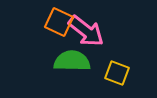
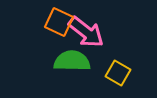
pink arrow: moved 1 px down
yellow square: moved 1 px right; rotated 10 degrees clockwise
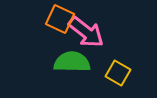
orange square: moved 1 px right, 3 px up
green semicircle: moved 1 px down
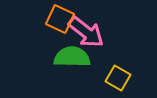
green semicircle: moved 5 px up
yellow square: moved 5 px down
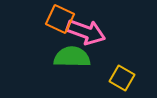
pink arrow: rotated 18 degrees counterclockwise
yellow square: moved 4 px right
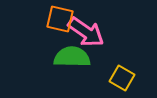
orange square: rotated 12 degrees counterclockwise
pink arrow: rotated 15 degrees clockwise
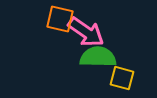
green semicircle: moved 26 px right
yellow square: rotated 15 degrees counterclockwise
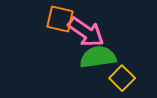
green semicircle: rotated 9 degrees counterclockwise
yellow square: rotated 30 degrees clockwise
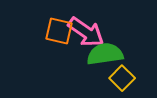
orange square: moved 1 px left, 12 px down
green semicircle: moved 7 px right, 3 px up
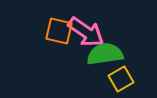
yellow square: moved 1 px left, 1 px down; rotated 15 degrees clockwise
